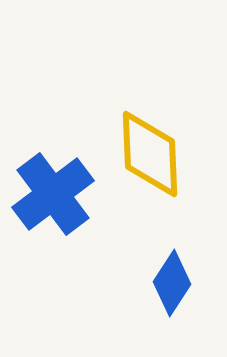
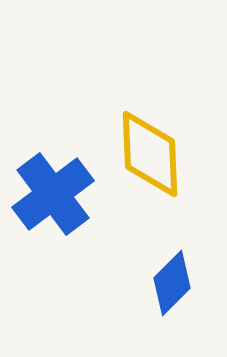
blue diamond: rotated 12 degrees clockwise
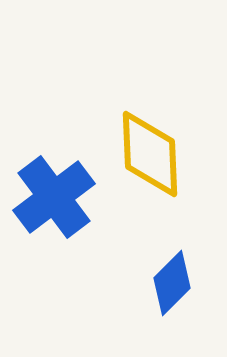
blue cross: moved 1 px right, 3 px down
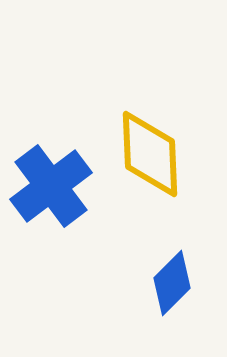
blue cross: moved 3 px left, 11 px up
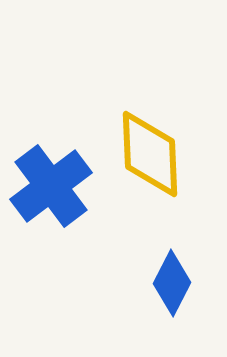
blue diamond: rotated 18 degrees counterclockwise
